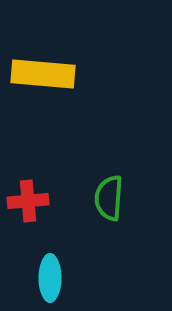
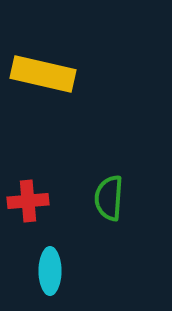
yellow rectangle: rotated 8 degrees clockwise
cyan ellipse: moved 7 px up
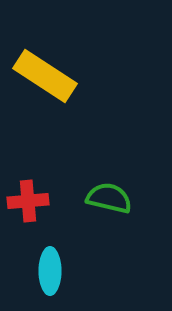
yellow rectangle: moved 2 px right, 2 px down; rotated 20 degrees clockwise
green semicircle: rotated 99 degrees clockwise
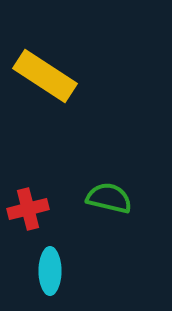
red cross: moved 8 px down; rotated 9 degrees counterclockwise
